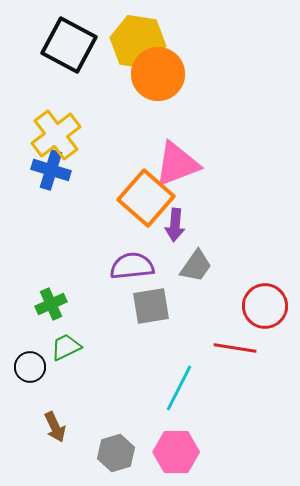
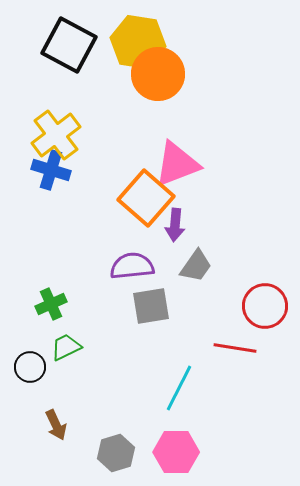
brown arrow: moved 1 px right, 2 px up
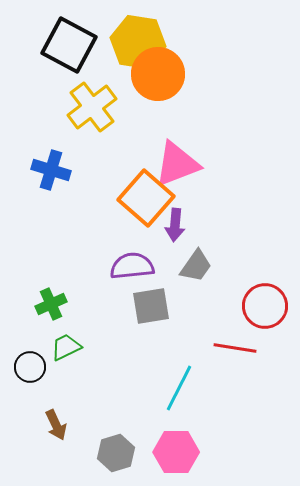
yellow cross: moved 36 px right, 28 px up
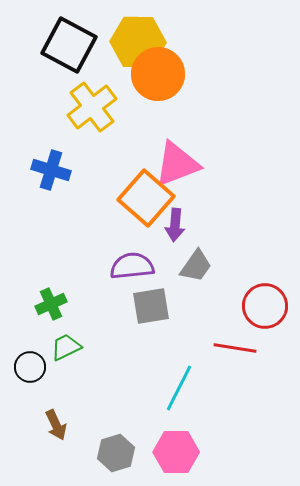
yellow hexagon: rotated 8 degrees counterclockwise
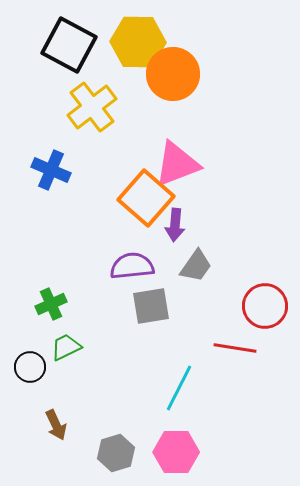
orange circle: moved 15 px right
blue cross: rotated 6 degrees clockwise
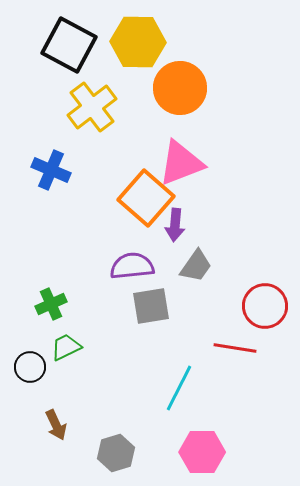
orange circle: moved 7 px right, 14 px down
pink triangle: moved 4 px right, 1 px up
pink hexagon: moved 26 px right
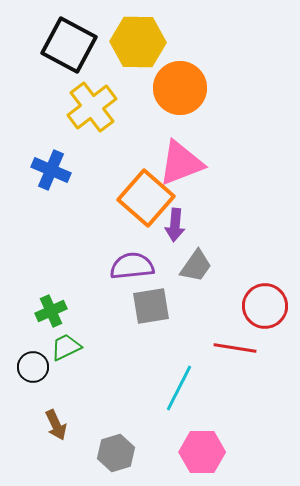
green cross: moved 7 px down
black circle: moved 3 px right
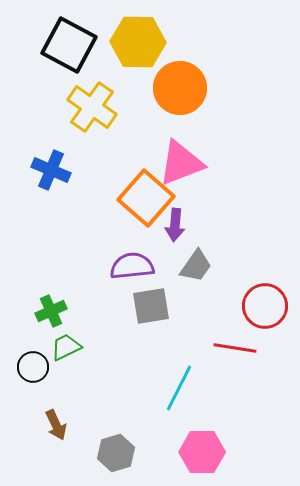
yellow cross: rotated 18 degrees counterclockwise
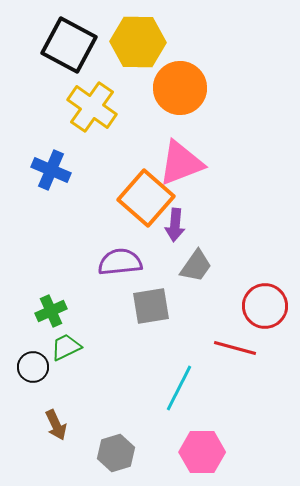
purple semicircle: moved 12 px left, 4 px up
red line: rotated 6 degrees clockwise
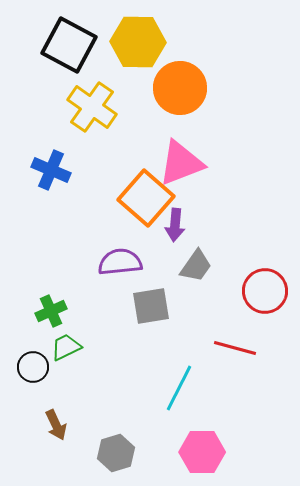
red circle: moved 15 px up
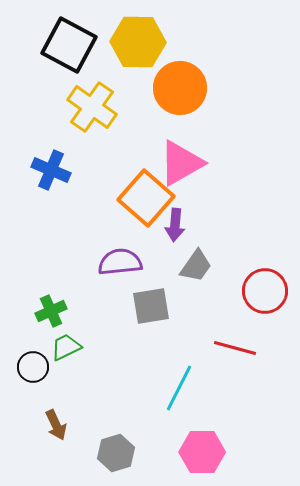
pink triangle: rotated 9 degrees counterclockwise
